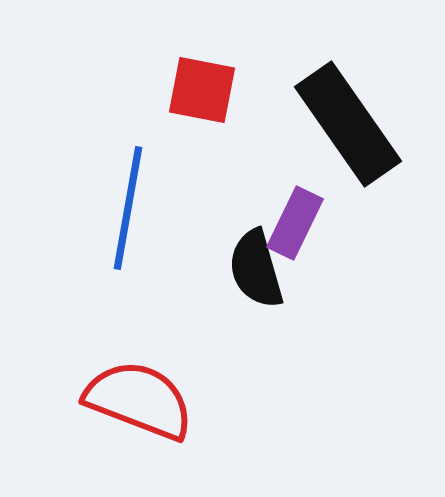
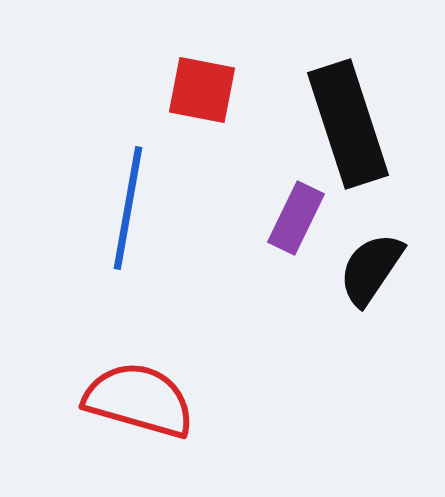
black rectangle: rotated 17 degrees clockwise
purple rectangle: moved 1 px right, 5 px up
black semicircle: moved 115 px right; rotated 50 degrees clockwise
red semicircle: rotated 5 degrees counterclockwise
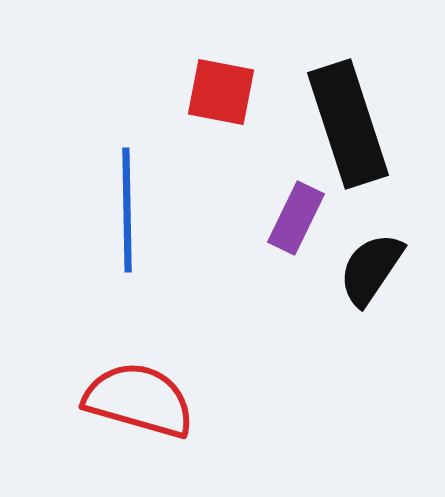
red square: moved 19 px right, 2 px down
blue line: moved 1 px left, 2 px down; rotated 11 degrees counterclockwise
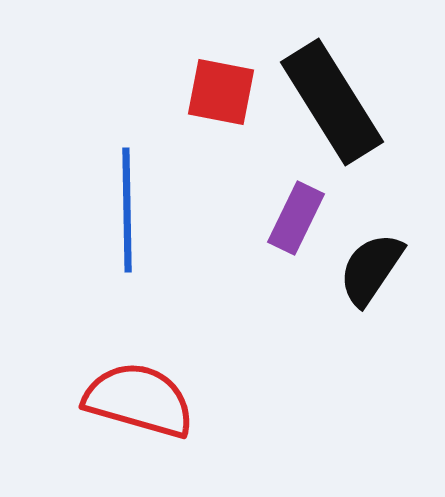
black rectangle: moved 16 px left, 22 px up; rotated 14 degrees counterclockwise
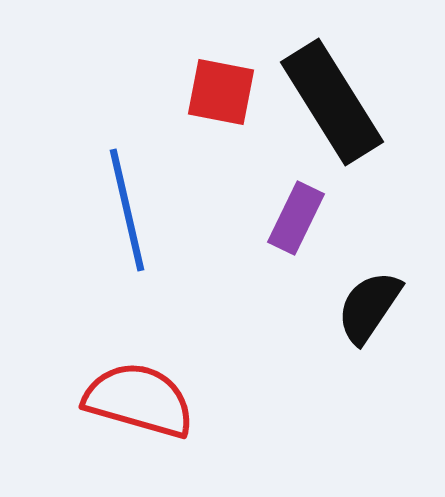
blue line: rotated 12 degrees counterclockwise
black semicircle: moved 2 px left, 38 px down
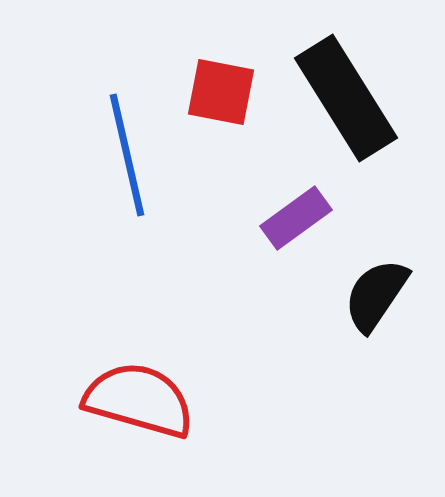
black rectangle: moved 14 px right, 4 px up
blue line: moved 55 px up
purple rectangle: rotated 28 degrees clockwise
black semicircle: moved 7 px right, 12 px up
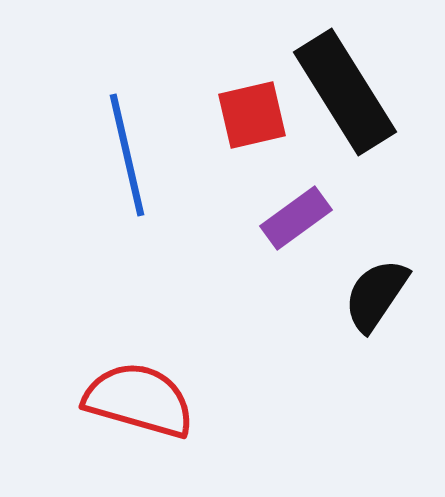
red square: moved 31 px right, 23 px down; rotated 24 degrees counterclockwise
black rectangle: moved 1 px left, 6 px up
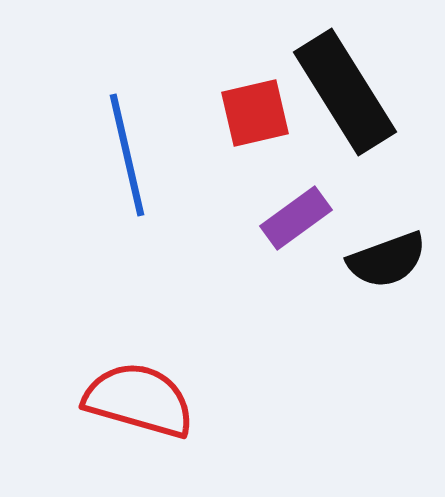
red square: moved 3 px right, 2 px up
black semicircle: moved 11 px right, 35 px up; rotated 144 degrees counterclockwise
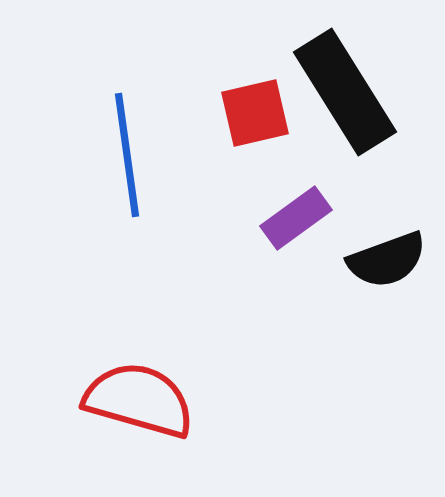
blue line: rotated 5 degrees clockwise
